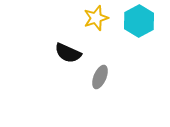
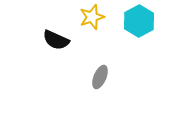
yellow star: moved 4 px left, 1 px up
black semicircle: moved 12 px left, 13 px up
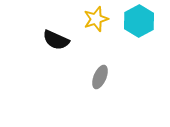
yellow star: moved 4 px right, 2 px down
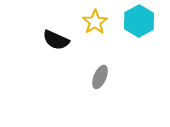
yellow star: moved 1 px left, 3 px down; rotated 15 degrees counterclockwise
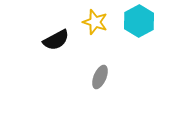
yellow star: rotated 20 degrees counterclockwise
black semicircle: rotated 52 degrees counterclockwise
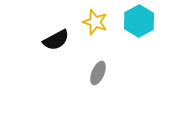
gray ellipse: moved 2 px left, 4 px up
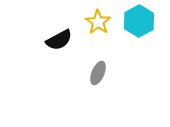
yellow star: moved 3 px right; rotated 15 degrees clockwise
black semicircle: moved 3 px right
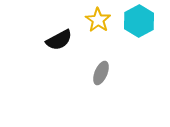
yellow star: moved 2 px up
gray ellipse: moved 3 px right
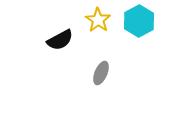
black semicircle: moved 1 px right
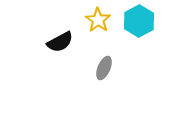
black semicircle: moved 2 px down
gray ellipse: moved 3 px right, 5 px up
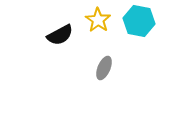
cyan hexagon: rotated 20 degrees counterclockwise
black semicircle: moved 7 px up
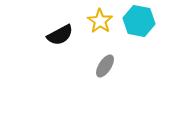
yellow star: moved 2 px right, 1 px down
gray ellipse: moved 1 px right, 2 px up; rotated 10 degrees clockwise
